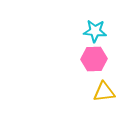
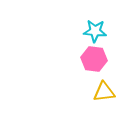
pink hexagon: rotated 10 degrees clockwise
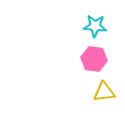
cyan star: moved 5 px up
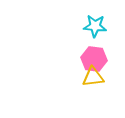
yellow triangle: moved 11 px left, 15 px up
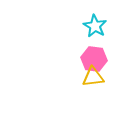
cyan star: rotated 25 degrees clockwise
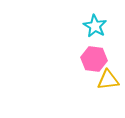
yellow triangle: moved 15 px right, 3 px down
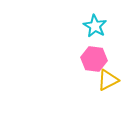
yellow triangle: rotated 20 degrees counterclockwise
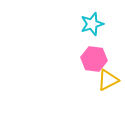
cyan star: moved 3 px left, 2 px up; rotated 25 degrees clockwise
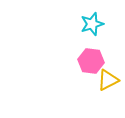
pink hexagon: moved 3 px left, 2 px down
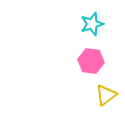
yellow triangle: moved 2 px left, 15 px down; rotated 10 degrees counterclockwise
